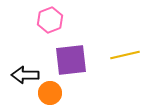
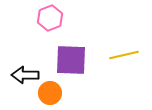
pink hexagon: moved 2 px up
yellow line: moved 1 px left
purple square: rotated 8 degrees clockwise
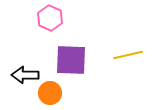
pink hexagon: rotated 15 degrees counterclockwise
yellow line: moved 4 px right
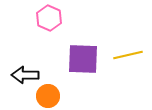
pink hexagon: moved 1 px left
purple square: moved 12 px right, 1 px up
orange circle: moved 2 px left, 3 px down
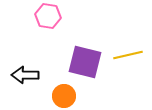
pink hexagon: moved 1 px left, 2 px up; rotated 15 degrees counterclockwise
purple square: moved 2 px right, 3 px down; rotated 12 degrees clockwise
orange circle: moved 16 px right
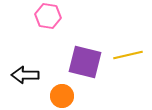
orange circle: moved 2 px left
